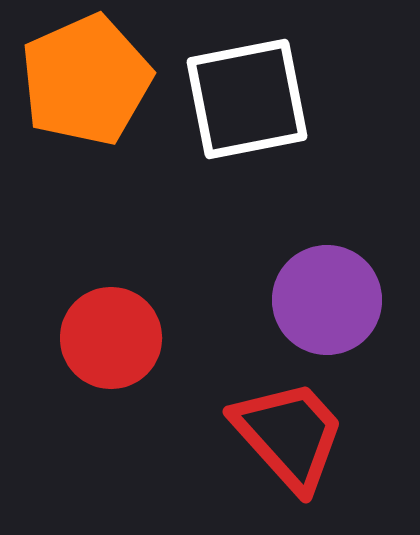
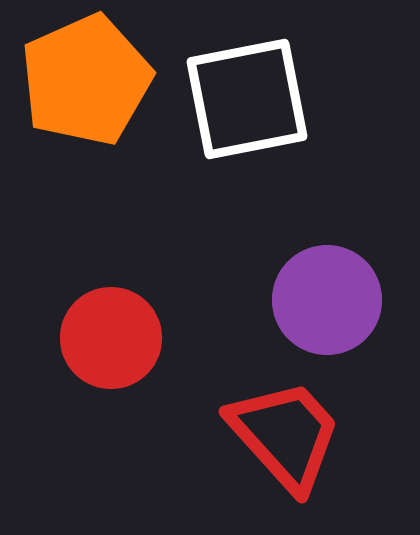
red trapezoid: moved 4 px left
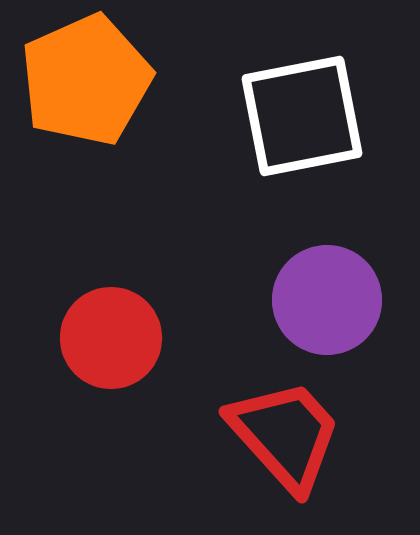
white square: moved 55 px right, 17 px down
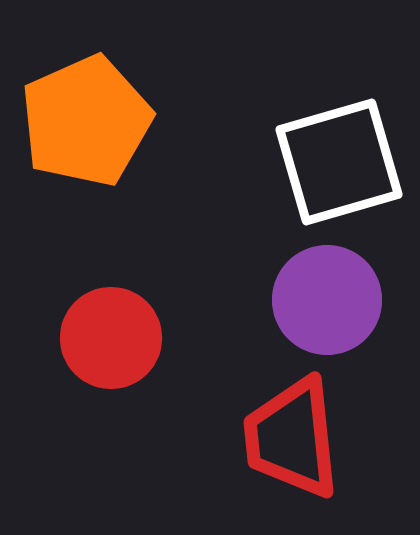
orange pentagon: moved 41 px down
white square: moved 37 px right, 46 px down; rotated 5 degrees counterclockwise
red trapezoid: moved 7 px right, 3 px down; rotated 144 degrees counterclockwise
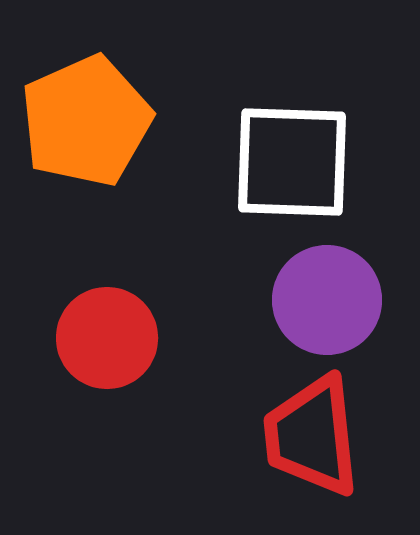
white square: moved 47 px left; rotated 18 degrees clockwise
red circle: moved 4 px left
red trapezoid: moved 20 px right, 2 px up
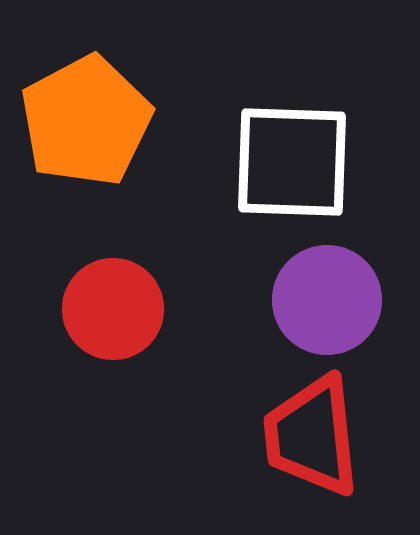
orange pentagon: rotated 4 degrees counterclockwise
red circle: moved 6 px right, 29 px up
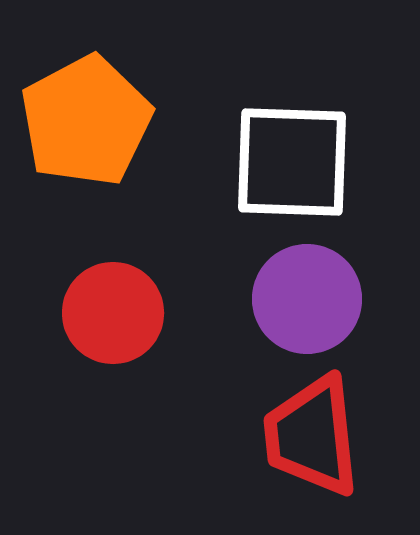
purple circle: moved 20 px left, 1 px up
red circle: moved 4 px down
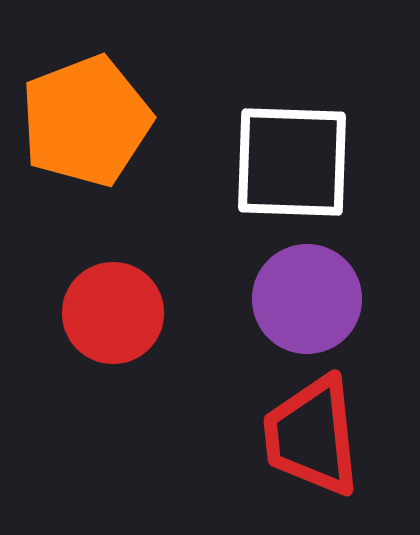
orange pentagon: rotated 7 degrees clockwise
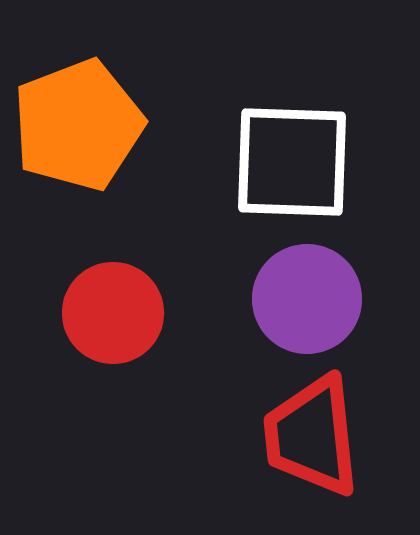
orange pentagon: moved 8 px left, 4 px down
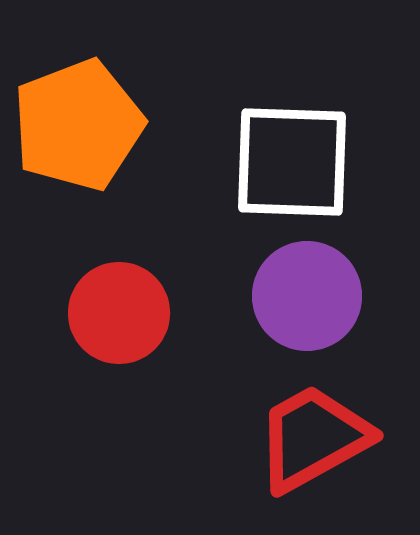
purple circle: moved 3 px up
red circle: moved 6 px right
red trapezoid: moved 1 px right, 2 px down; rotated 67 degrees clockwise
